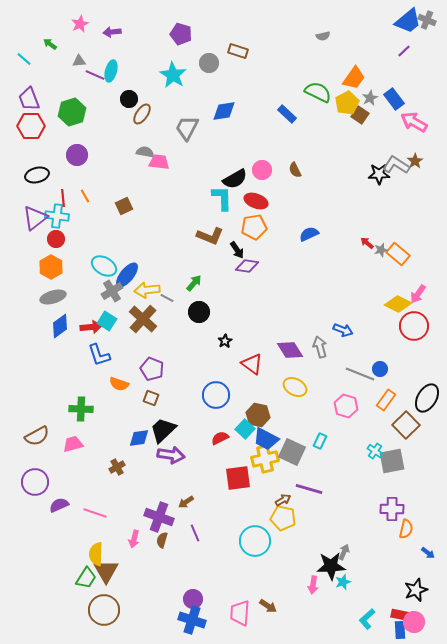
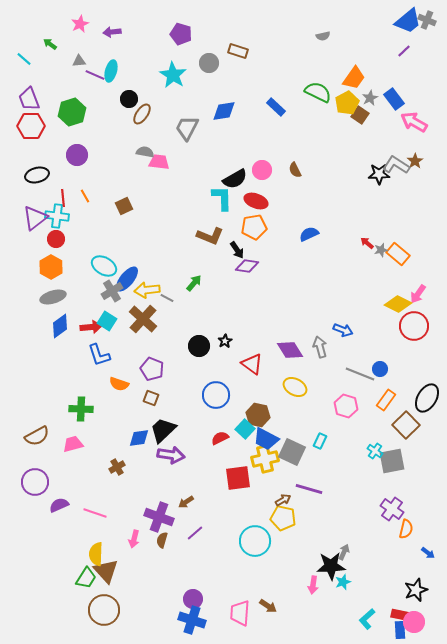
blue rectangle at (287, 114): moved 11 px left, 7 px up
blue ellipse at (127, 275): moved 4 px down
black circle at (199, 312): moved 34 px down
purple cross at (392, 509): rotated 35 degrees clockwise
purple line at (195, 533): rotated 72 degrees clockwise
brown triangle at (106, 571): rotated 12 degrees counterclockwise
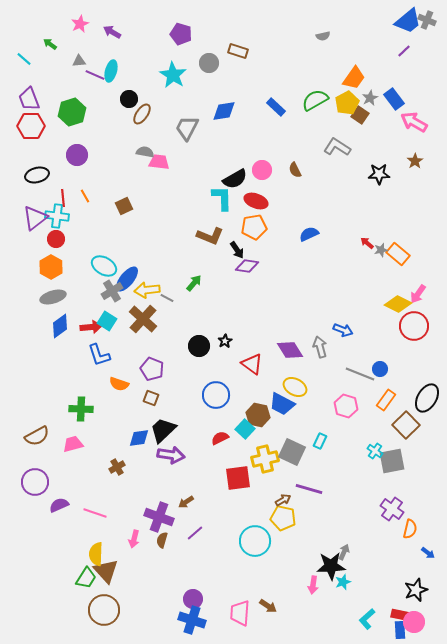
purple arrow at (112, 32): rotated 36 degrees clockwise
green semicircle at (318, 92): moved 3 px left, 8 px down; rotated 56 degrees counterclockwise
gray L-shape at (396, 165): moved 59 px left, 18 px up
blue trapezoid at (266, 439): moved 16 px right, 35 px up
orange semicircle at (406, 529): moved 4 px right
